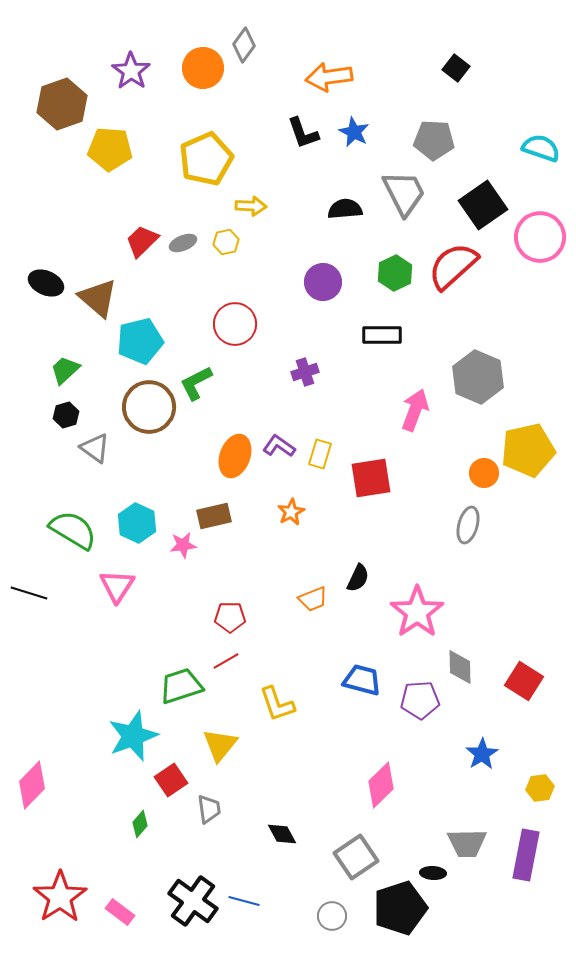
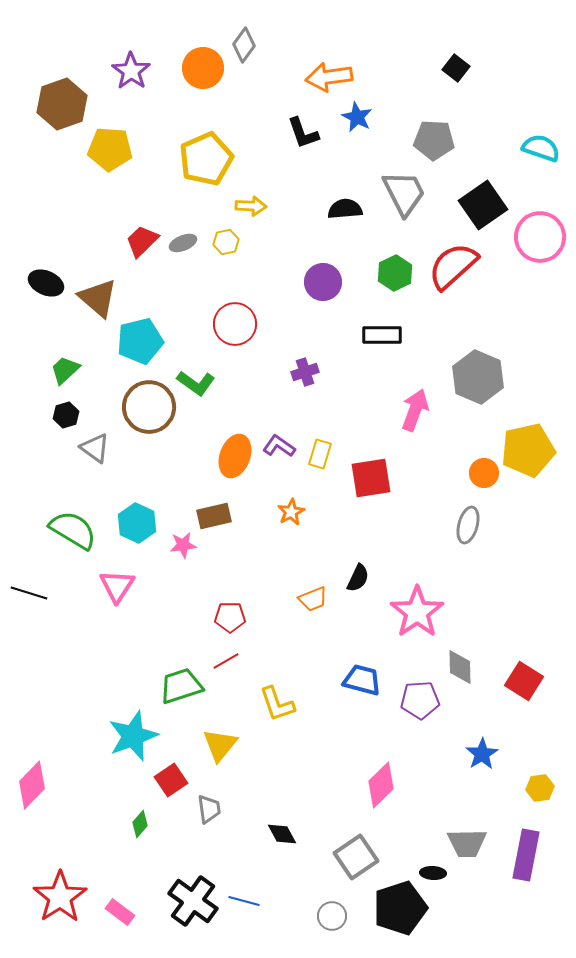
blue star at (354, 132): moved 3 px right, 15 px up
green L-shape at (196, 383): rotated 117 degrees counterclockwise
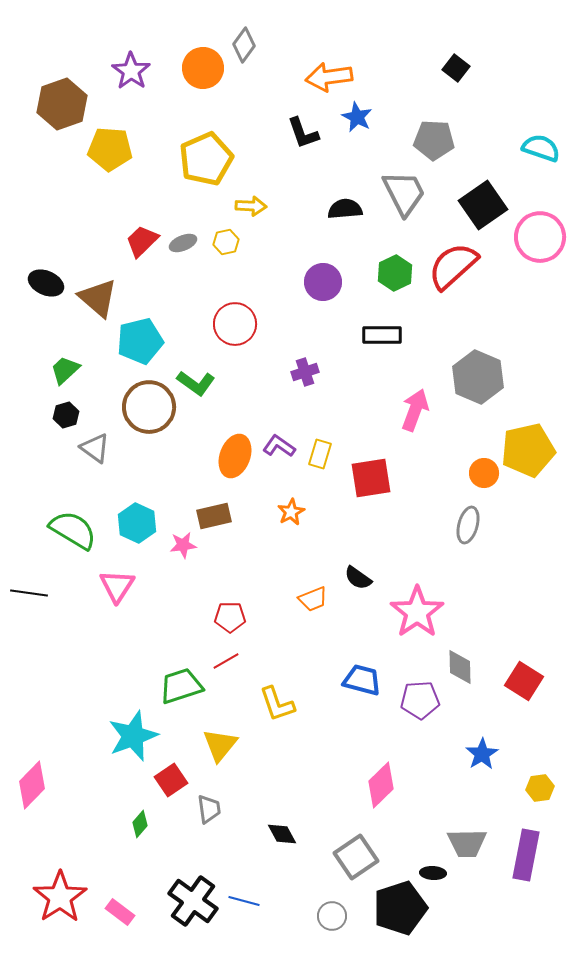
black semicircle at (358, 578): rotated 100 degrees clockwise
black line at (29, 593): rotated 9 degrees counterclockwise
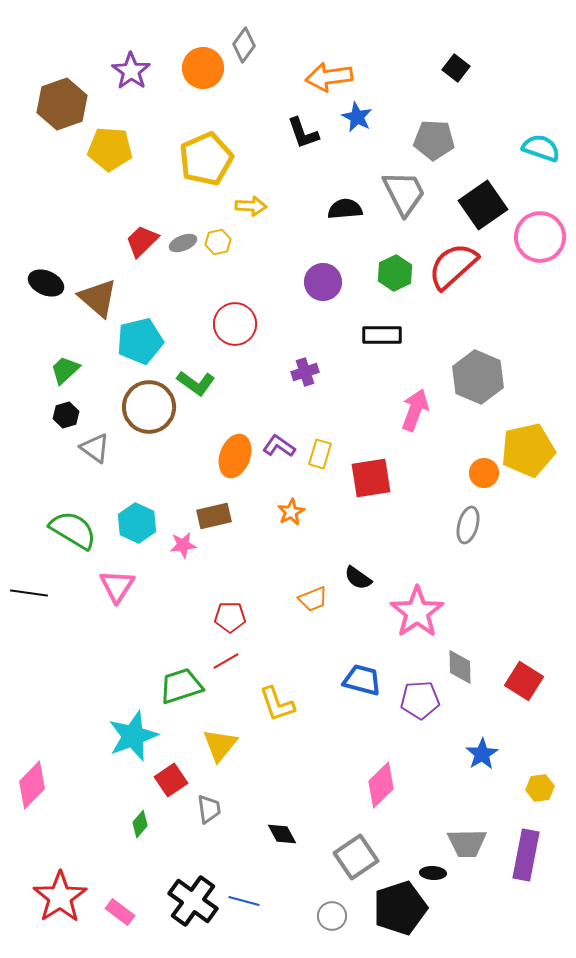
yellow hexagon at (226, 242): moved 8 px left
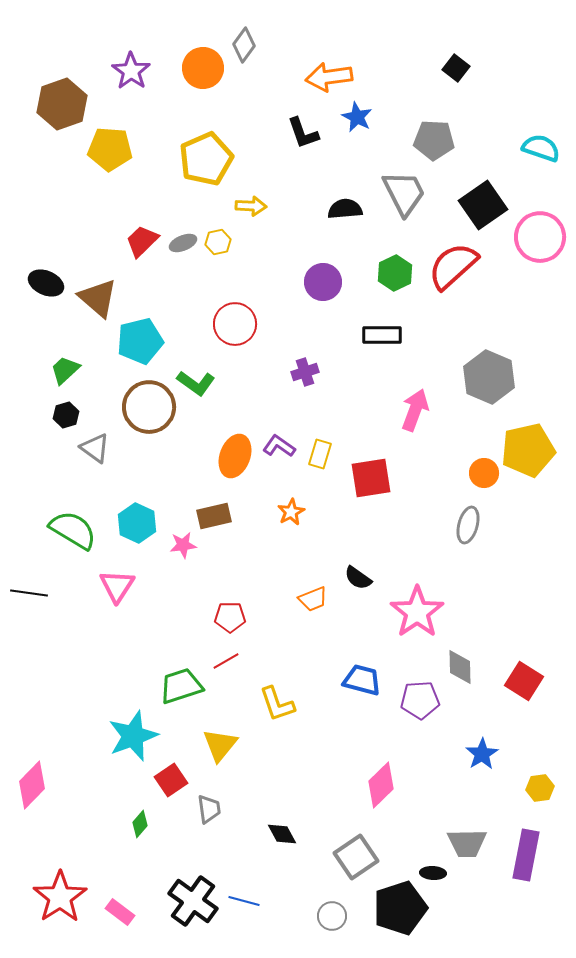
gray hexagon at (478, 377): moved 11 px right
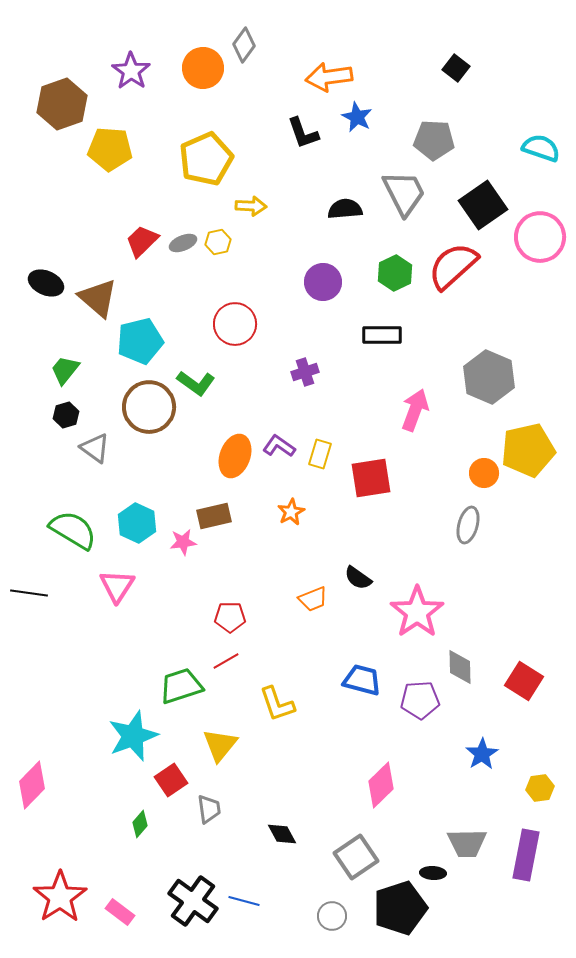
green trapezoid at (65, 370): rotated 8 degrees counterclockwise
pink star at (183, 545): moved 3 px up
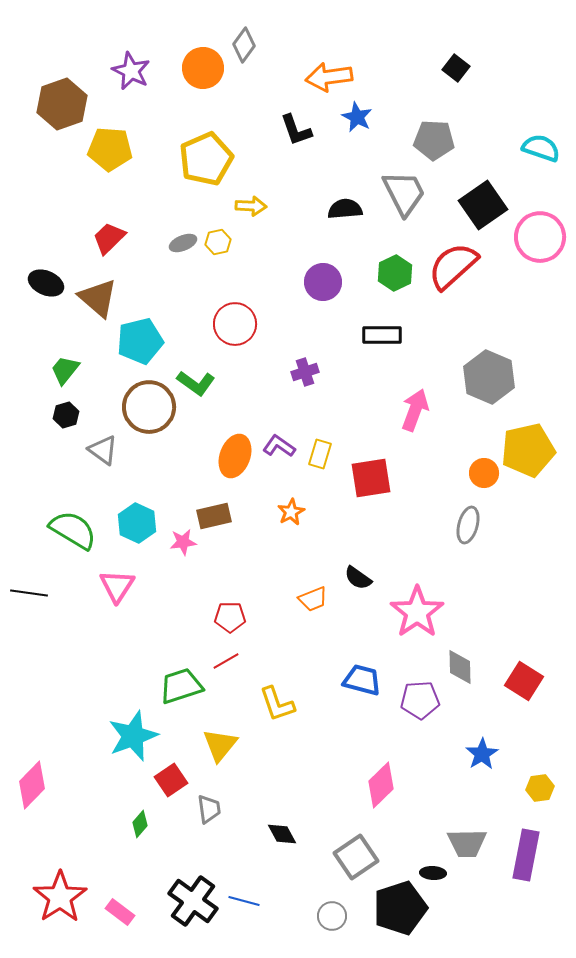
purple star at (131, 71): rotated 9 degrees counterclockwise
black L-shape at (303, 133): moved 7 px left, 3 px up
red trapezoid at (142, 241): moved 33 px left, 3 px up
gray triangle at (95, 448): moved 8 px right, 2 px down
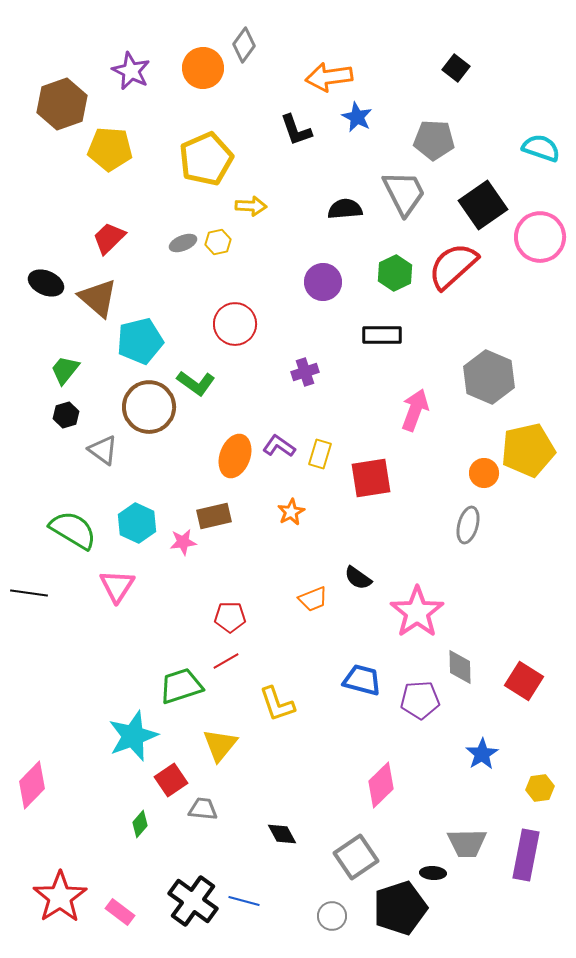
gray trapezoid at (209, 809): moved 6 px left; rotated 76 degrees counterclockwise
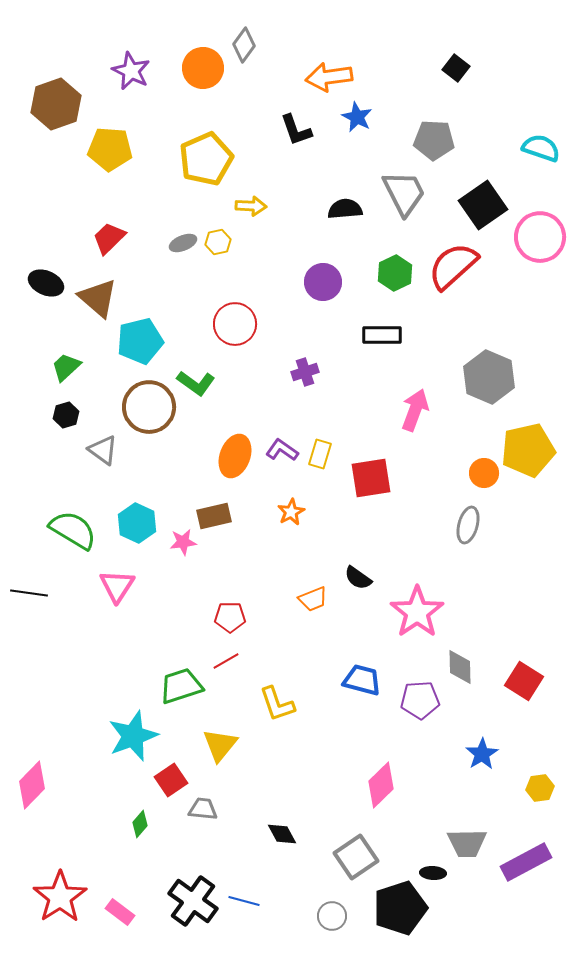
brown hexagon at (62, 104): moved 6 px left
green trapezoid at (65, 370): moved 1 px right, 3 px up; rotated 8 degrees clockwise
purple L-shape at (279, 446): moved 3 px right, 4 px down
purple rectangle at (526, 855): moved 7 px down; rotated 51 degrees clockwise
